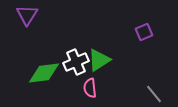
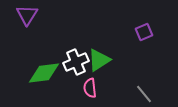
gray line: moved 10 px left
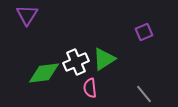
green triangle: moved 5 px right, 1 px up
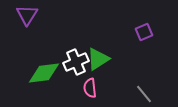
green triangle: moved 6 px left
